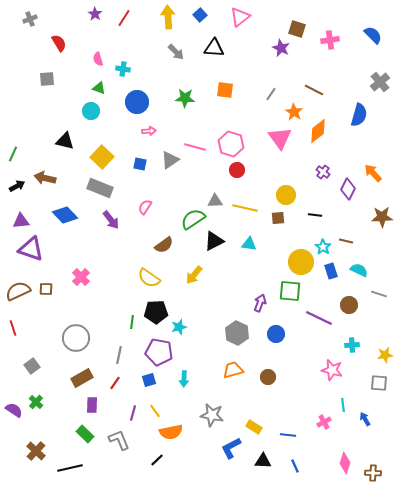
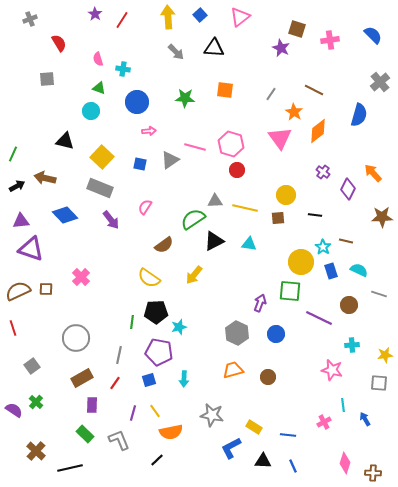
red line at (124, 18): moved 2 px left, 2 px down
blue line at (295, 466): moved 2 px left
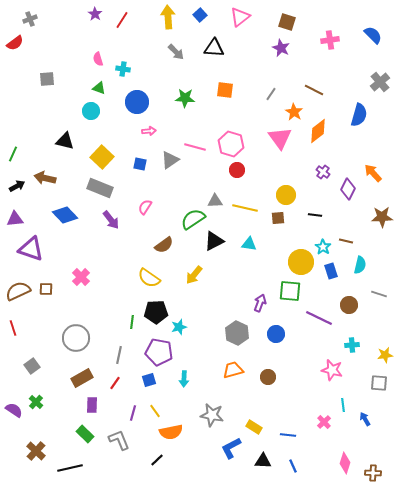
brown square at (297, 29): moved 10 px left, 7 px up
red semicircle at (59, 43): moved 44 px left; rotated 84 degrees clockwise
purple triangle at (21, 221): moved 6 px left, 2 px up
cyan semicircle at (359, 270): moved 1 px right, 5 px up; rotated 78 degrees clockwise
pink cross at (324, 422): rotated 16 degrees counterclockwise
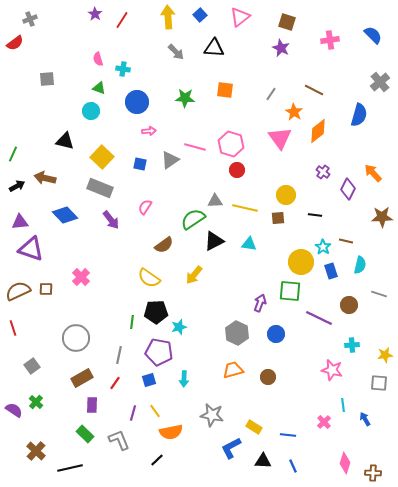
purple triangle at (15, 219): moved 5 px right, 3 px down
